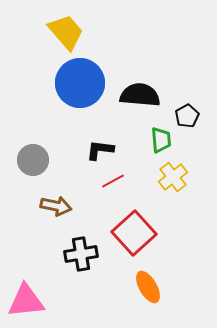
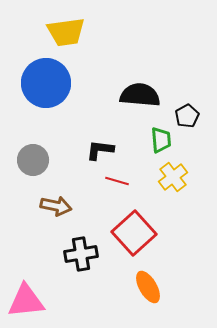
yellow trapezoid: rotated 123 degrees clockwise
blue circle: moved 34 px left
red line: moved 4 px right; rotated 45 degrees clockwise
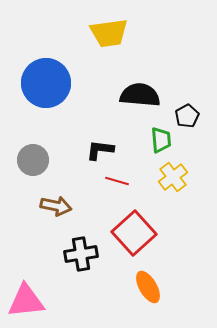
yellow trapezoid: moved 43 px right, 1 px down
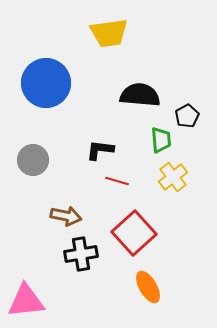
brown arrow: moved 10 px right, 10 px down
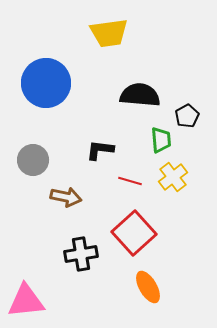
red line: moved 13 px right
brown arrow: moved 19 px up
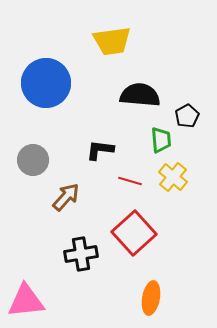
yellow trapezoid: moved 3 px right, 8 px down
yellow cross: rotated 12 degrees counterclockwise
brown arrow: rotated 60 degrees counterclockwise
orange ellipse: moved 3 px right, 11 px down; rotated 40 degrees clockwise
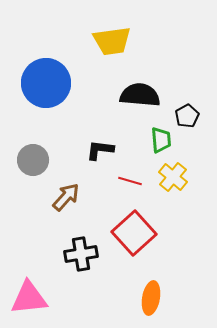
pink triangle: moved 3 px right, 3 px up
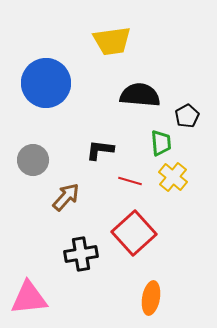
green trapezoid: moved 3 px down
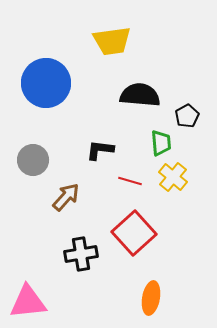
pink triangle: moved 1 px left, 4 px down
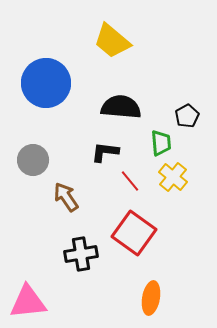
yellow trapezoid: rotated 48 degrees clockwise
black semicircle: moved 19 px left, 12 px down
black L-shape: moved 5 px right, 2 px down
red line: rotated 35 degrees clockwise
brown arrow: rotated 76 degrees counterclockwise
red square: rotated 12 degrees counterclockwise
